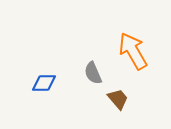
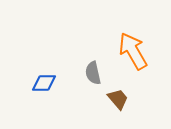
gray semicircle: rotated 10 degrees clockwise
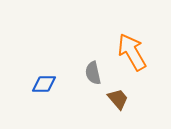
orange arrow: moved 1 px left, 1 px down
blue diamond: moved 1 px down
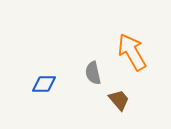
brown trapezoid: moved 1 px right, 1 px down
